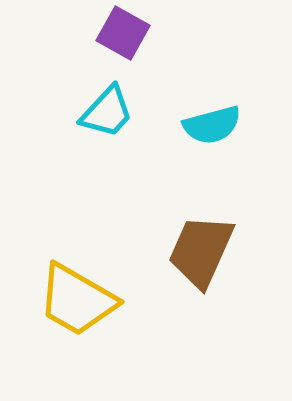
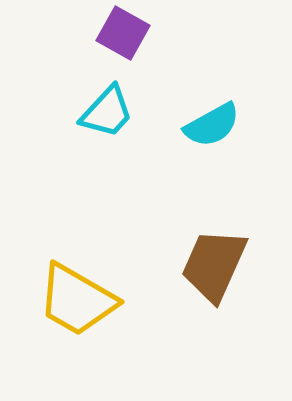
cyan semicircle: rotated 14 degrees counterclockwise
brown trapezoid: moved 13 px right, 14 px down
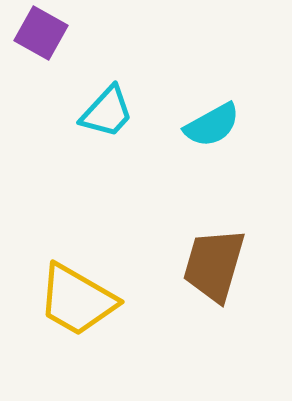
purple square: moved 82 px left
brown trapezoid: rotated 8 degrees counterclockwise
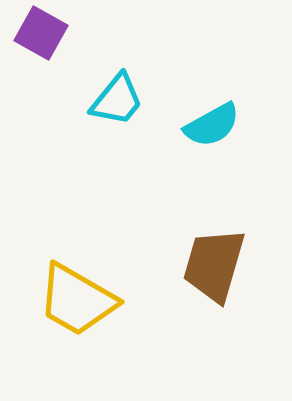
cyan trapezoid: moved 10 px right, 12 px up; rotated 4 degrees counterclockwise
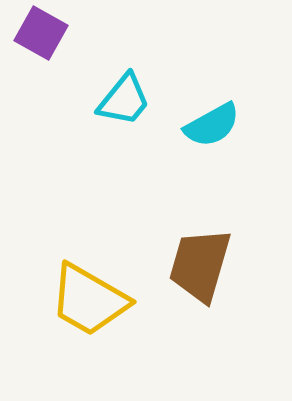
cyan trapezoid: moved 7 px right
brown trapezoid: moved 14 px left
yellow trapezoid: moved 12 px right
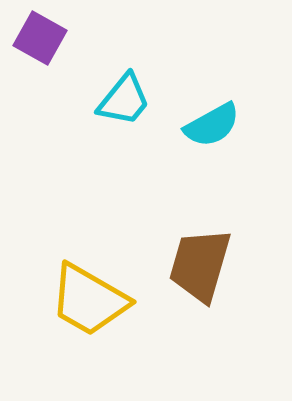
purple square: moved 1 px left, 5 px down
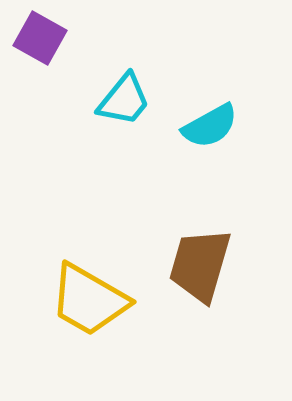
cyan semicircle: moved 2 px left, 1 px down
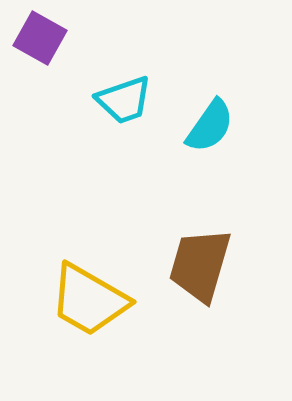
cyan trapezoid: rotated 32 degrees clockwise
cyan semicircle: rotated 26 degrees counterclockwise
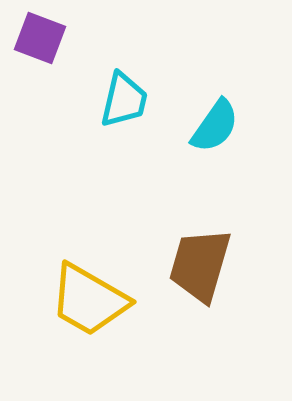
purple square: rotated 8 degrees counterclockwise
cyan trapezoid: rotated 58 degrees counterclockwise
cyan semicircle: moved 5 px right
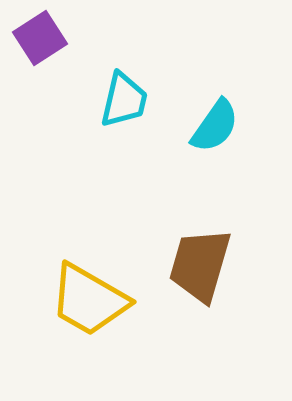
purple square: rotated 36 degrees clockwise
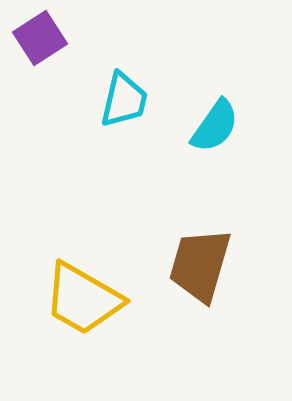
yellow trapezoid: moved 6 px left, 1 px up
